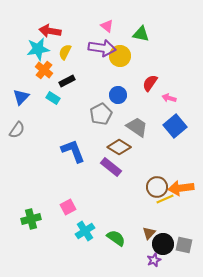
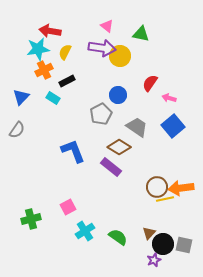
orange cross: rotated 24 degrees clockwise
blue square: moved 2 px left
yellow line: rotated 12 degrees clockwise
green semicircle: moved 2 px right, 1 px up
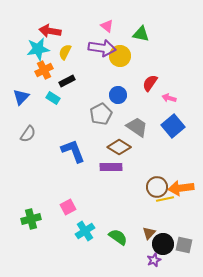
gray semicircle: moved 11 px right, 4 px down
purple rectangle: rotated 40 degrees counterclockwise
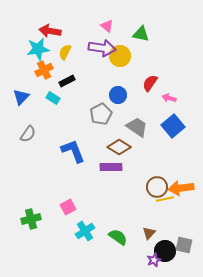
black circle: moved 2 px right, 7 px down
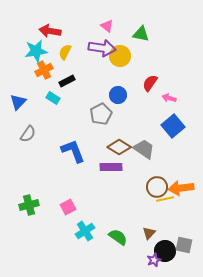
cyan star: moved 2 px left, 2 px down
blue triangle: moved 3 px left, 5 px down
gray trapezoid: moved 7 px right, 22 px down
green cross: moved 2 px left, 14 px up
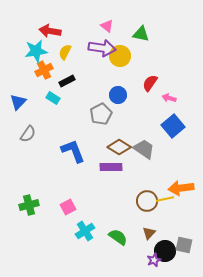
brown circle: moved 10 px left, 14 px down
